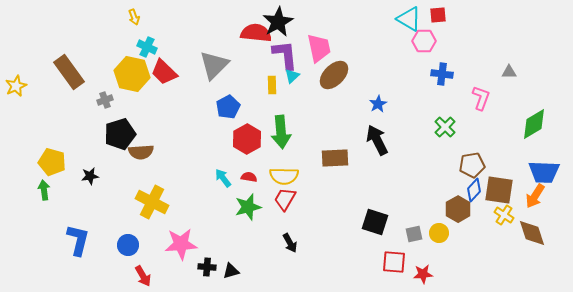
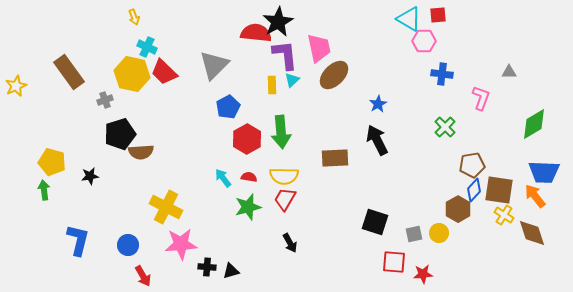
cyan triangle at (292, 76): moved 4 px down
orange arrow at (535, 196): rotated 110 degrees clockwise
yellow cross at (152, 202): moved 14 px right, 5 px down
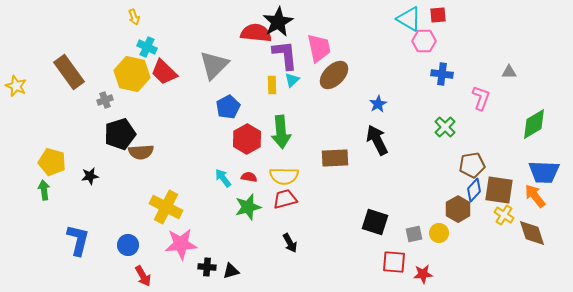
yellow star at (16, 86): rotated 25 degrees counterclockwise
red trapezoid at (285, 199): rotated 45 degrees clockwise
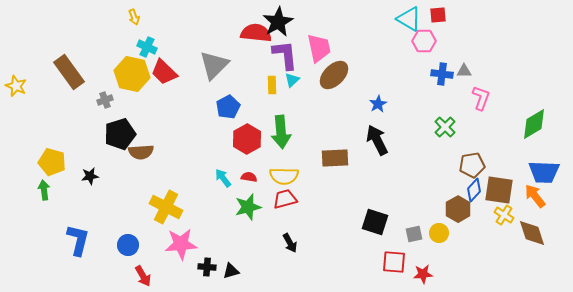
gray triangle at (509, 72): moved 45 px left, 1 px up
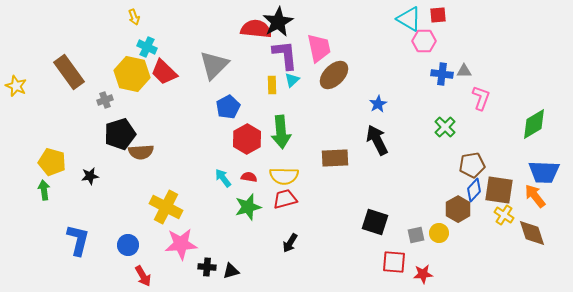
red semicircle at (256, 33): moved 4 px up
gray square at (414, 234): moved 2 px right, 1 px down
black arrow at (290, 243): rotated 60 degrees clockwise
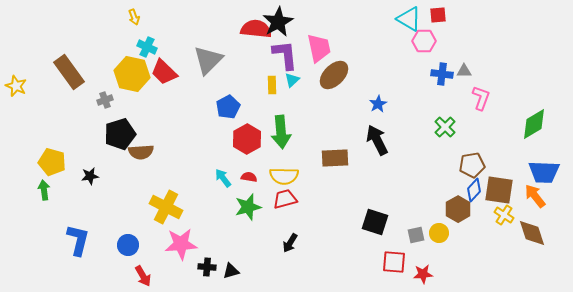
gray triangle at (214, 65): moved 6 px left, 5 px up
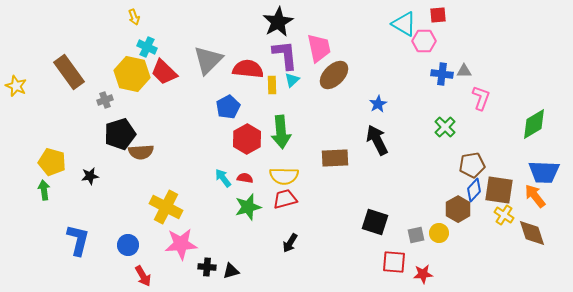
cyan triangle at (409, 19): moved 5 px left, 5 px down
red semicircle at (256, 29): moved 8 px left, 40 px down
red semicircle at (249, 177): moved 4 px left, 1 px down
